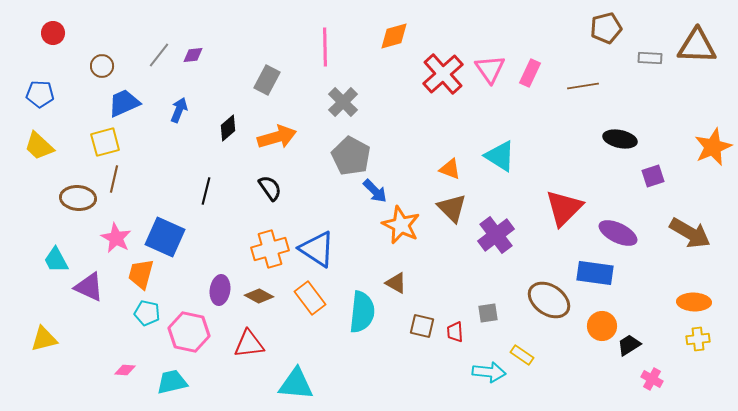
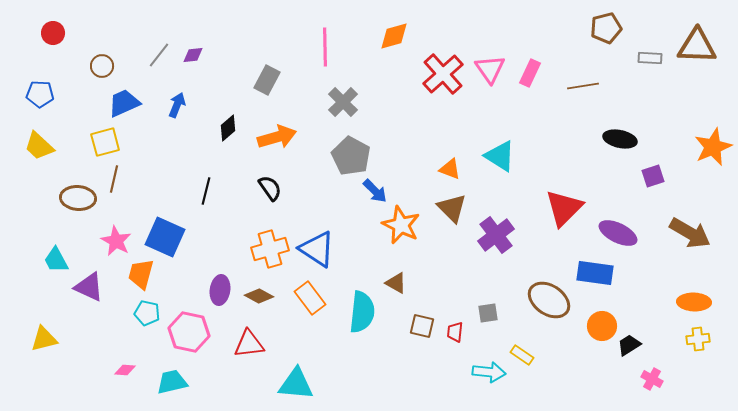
blue arrow at (179, 110): moved 2 px left, 5 px up
pink star at (116, 238): moved 3 px down
red trapezoid at (455, 332): rotated 10 degrees clockwise
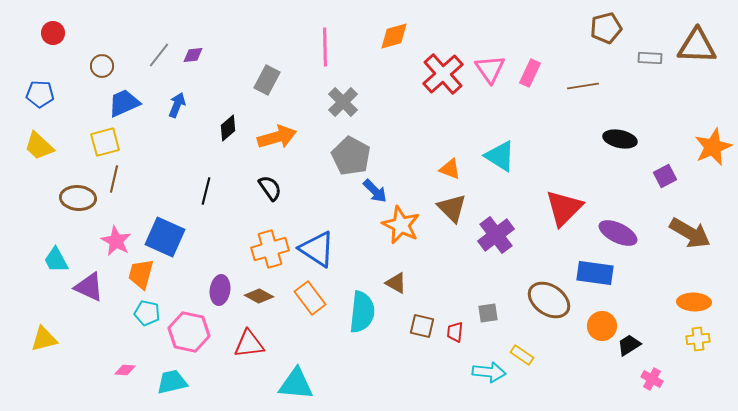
purple square at (653, 176): moved 12 px right; rotated 10 degrees counterclockwise
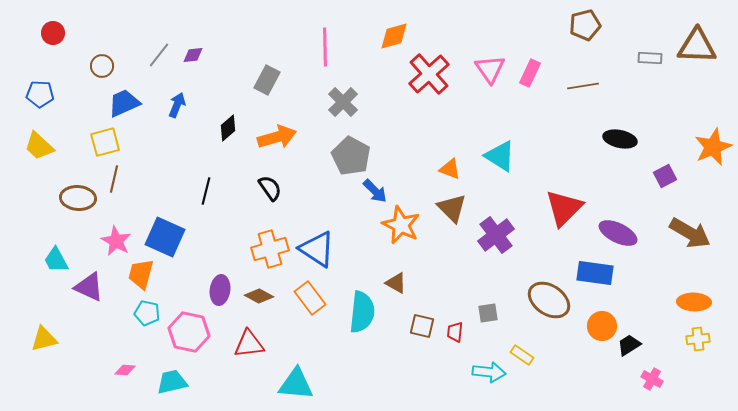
brown pentagon at (606, 28): moved 21 px left, 3 px up
red cross at (443, 74): moved 14 px left
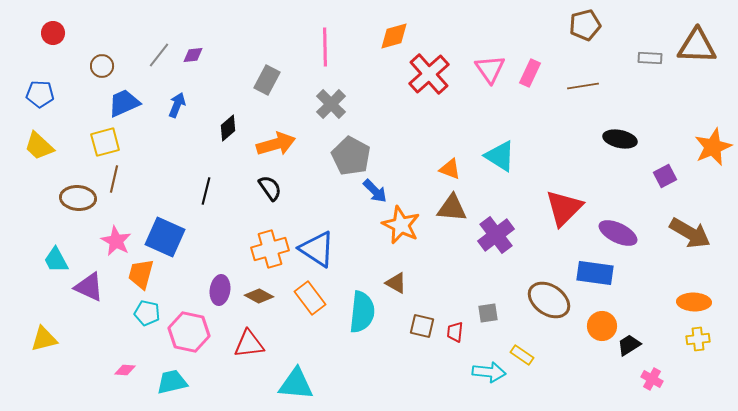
gray cross at (343, 102): moved 12 px left, 2 px down
orange arrow at (277, 137): moved 1 px left, 7 px down
brown triangle at (452, 208): rotated 40 degrees counterclockwise
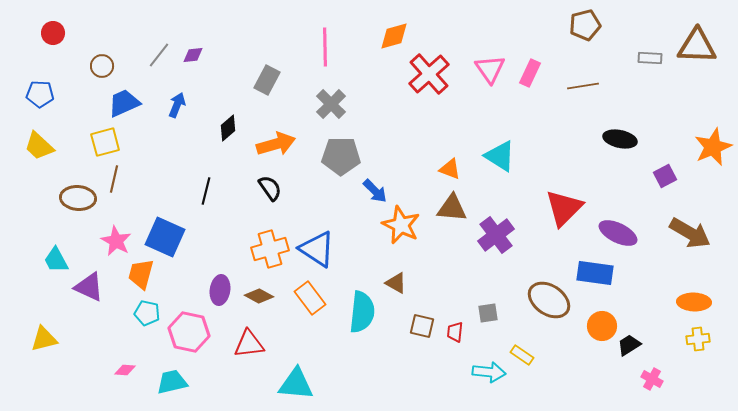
gray pentagon at (351, 156): moved 10 px left; rotated 27 degrees counterclockwise
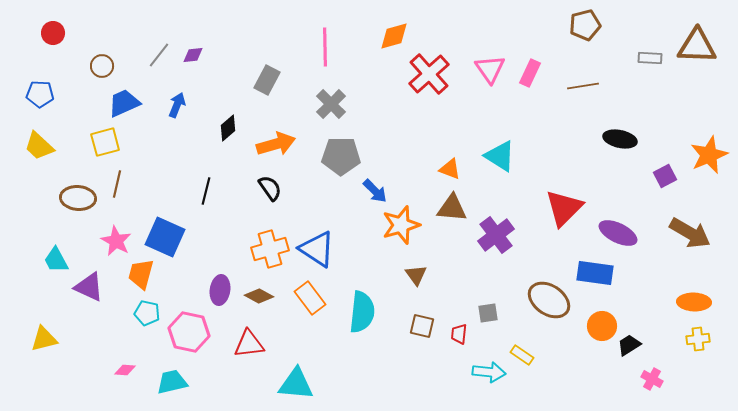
orange star at (713, 147): moved 4 px left, 8 px down
brown line at (114, 179): moved 3 px right, 5 px down
orange star at (401, 225): rotated 30 degrees clockwise
brown triangle at (396, 283): moved 20 px right, 8 px up; rotated 25 degrees clockwise
red trapezoid at (455, 332): moved 4 px right, 2 px down
